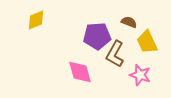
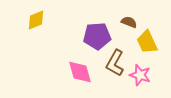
brown L-shape: moved 9 px down
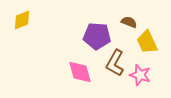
yellow diamond: moved 14 px left
purple pentagon: rotated 8 degrees clockwise
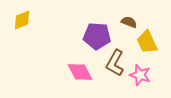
pink diamond: rotated 12 degrees counterclockwise
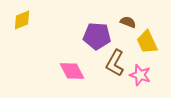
brown semicircle: moved 1 px left
pink diamond: moved 8 px left, 1 px up
